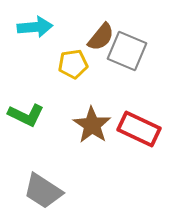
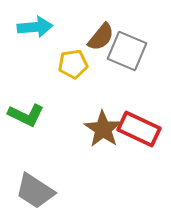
brown star: moved 11 px right, 4 px down
gray trapezoid: moved 8 px left
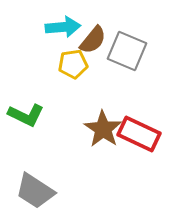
cyan arrow: moved 28 px right
brown semicircle: moved 8 px left, 3 px down
red rectangle: moved 5 px down
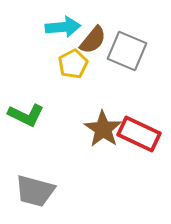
yellow pentagon: rotated 20 degrees counterclockwise
gray trapezoid: rotated 18 degrees counterclockwise
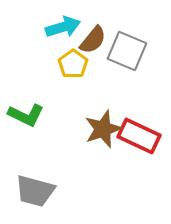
cyan arrow: rotated 12 degrees counterclockwise
yellow pentagon: rotated 8 degrees counterclockwise
brown star: rotated 18 degrees clockwise
red rectangle: moved 2 px down
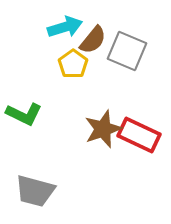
cyan arrow: moved 2 px right
green L-shape: moved 2 px left, 1 px up
red rectangle: moved 1 px up
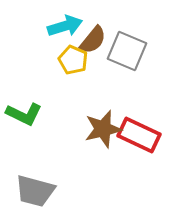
cyan arrow: moved 1 px up
yellow pentagon: moved 4 px up; rotated 12 degrees counterclockwise
brown star: rotated 6 degrees clockwise
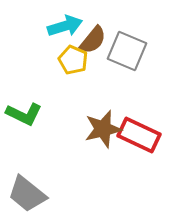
gray trapezoid: moved 8 px left, 3 px down; rotated 24 degrees clockwise
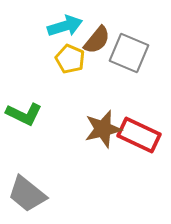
brown semicircle: moved 4 px right
gray square: moved 2 px right, 2 px down
yellow pentagon: moved 3 px left, 1 px up
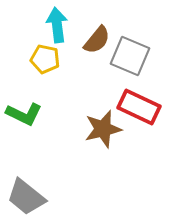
cyan arrow: moved 8 px left, 1 px up; rotated 80 degrees counterclockwise
gray square: moved 1 px right, 3 px down
yellow pentagon: moved 25 px left; rotated 12 degrees counterclockwise
red rectangle: moved 28 px up
gray trapezoid: moved 1 px left, 3 px down
